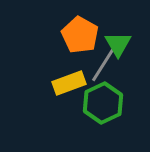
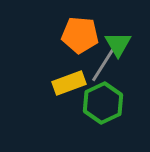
orange pentagon: rotated 24 degrees counterclockwise
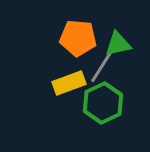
orange pentagon: moved 2 px left, 3 px down
green triangle: rotated 48 degrees clockwise
gray line: moved 1 px left, 1 px down
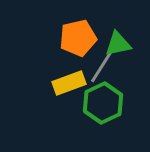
orange pentagon: rotated 18 degrees counterclockwise
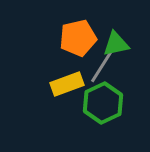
green triangle: moved 2 px left
yellow rectangle: moved 2 px left, 1 px down
